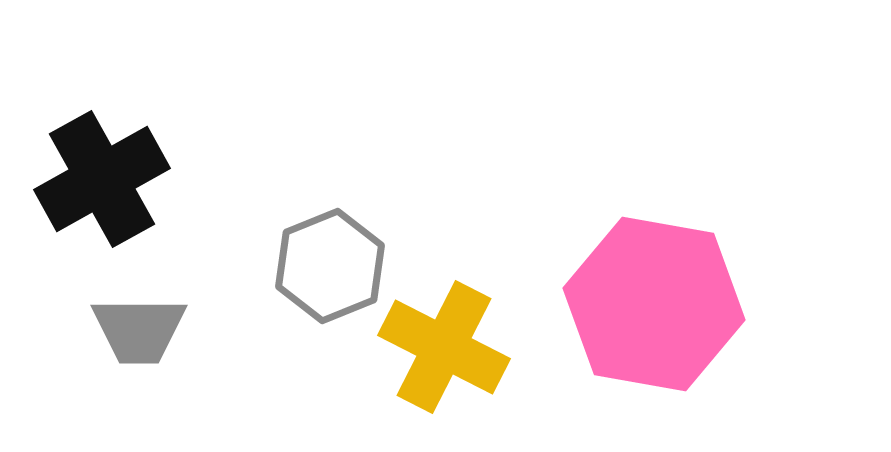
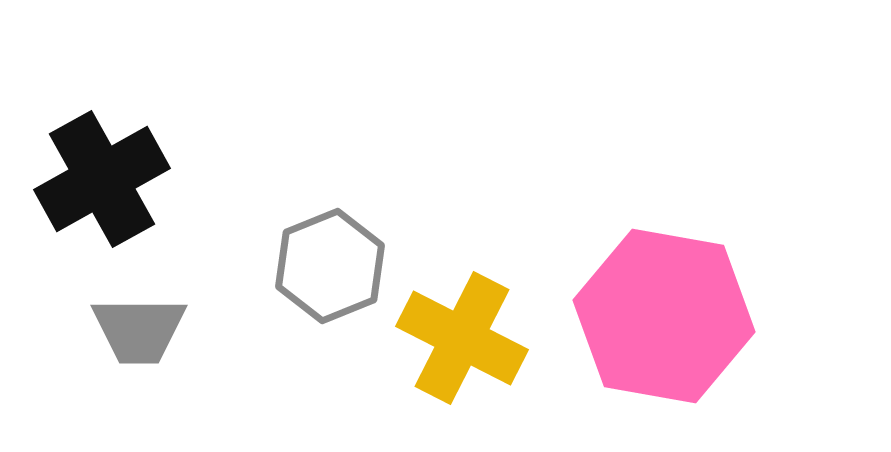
pink hexagon: moved 10 px right, 12 px down
yellow cross: moved 18 px right, 9 px up
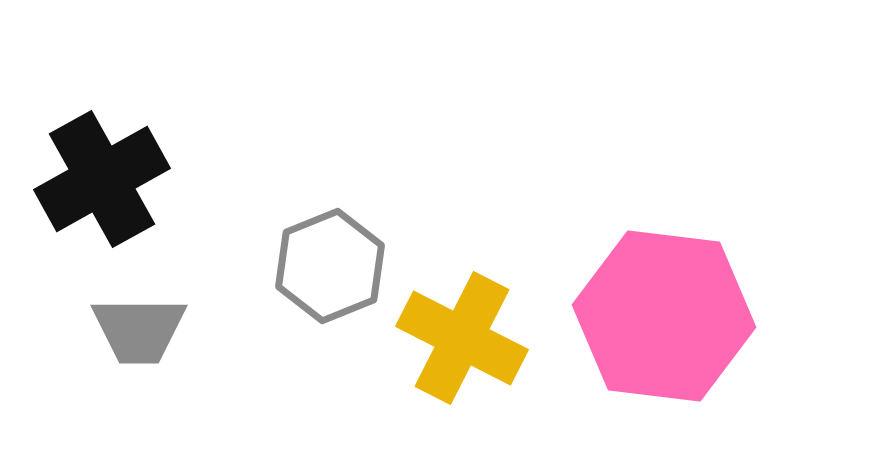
pink hexagon: rotated 3 degrees counterclockwise
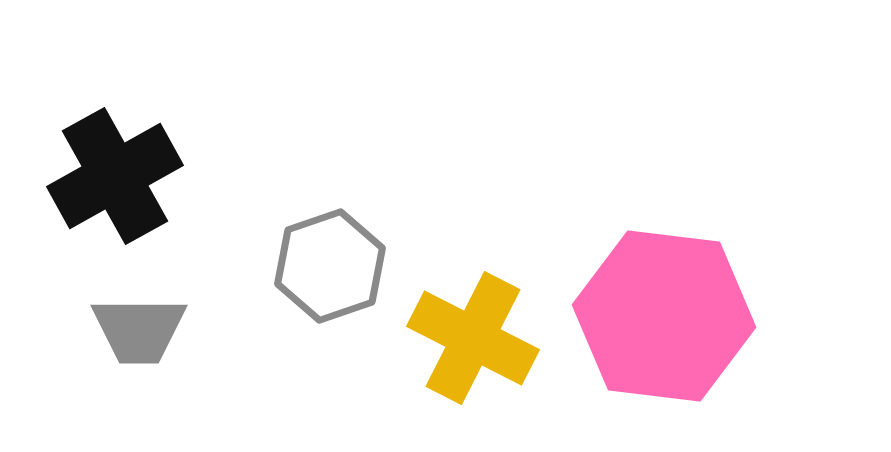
black cross: moved 13 px right, 3 px up
gray hexagon: rotated 3 degrees clockwise
yellow cross: moved 11 px right
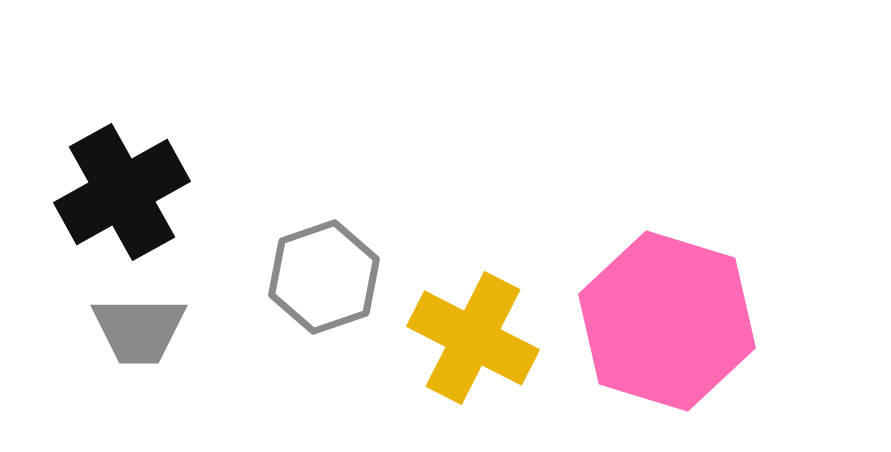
black cross: moved 7 px right, 16 px down
gray hexagon: moved 6 px left, 11 px down
pink hexagon: moved 3 px right, 5 px down; rotated 10 degrees clockwise
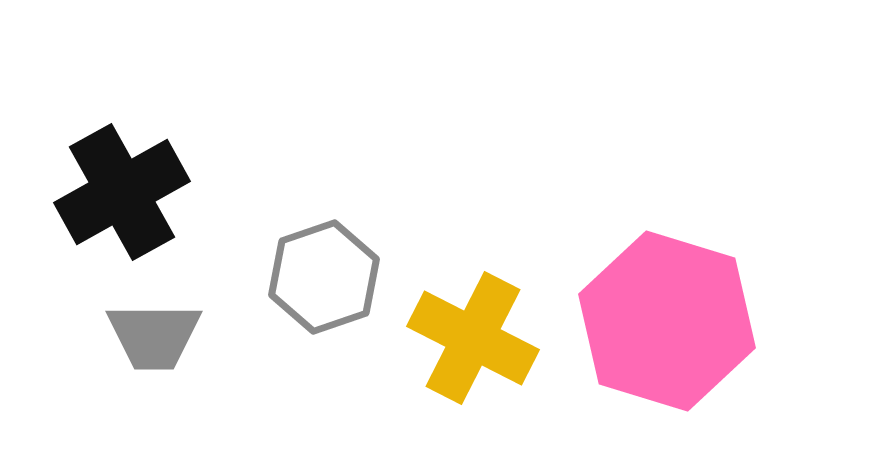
gray trapezoid: moved 15 px right, 6 px down
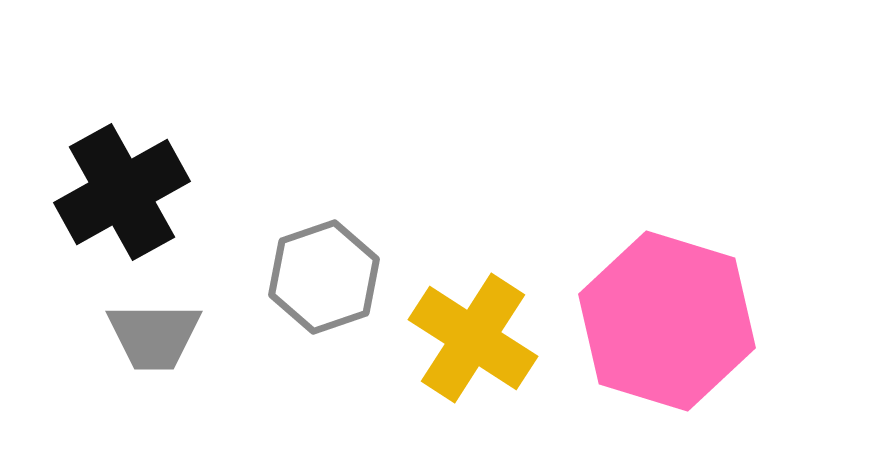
yellow cross: rotated 6 degrees clockwise
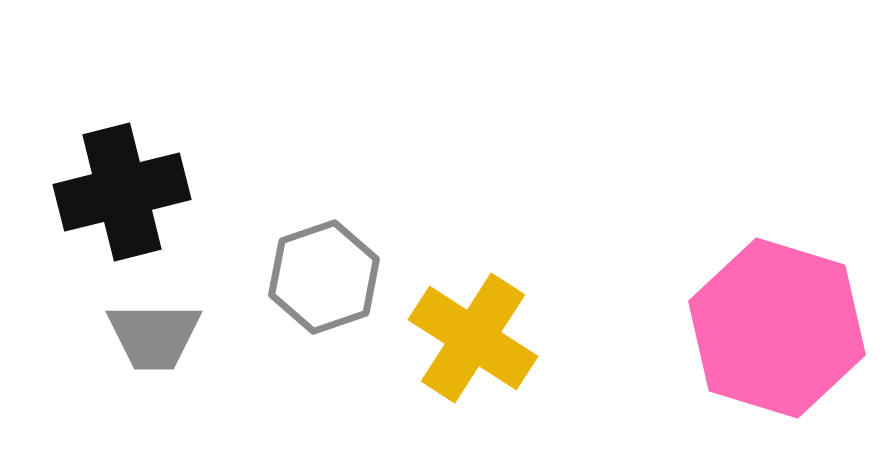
black cross: rotated 15 degrees clockwise
pink hexagon: moved 110 px right, 7 px down
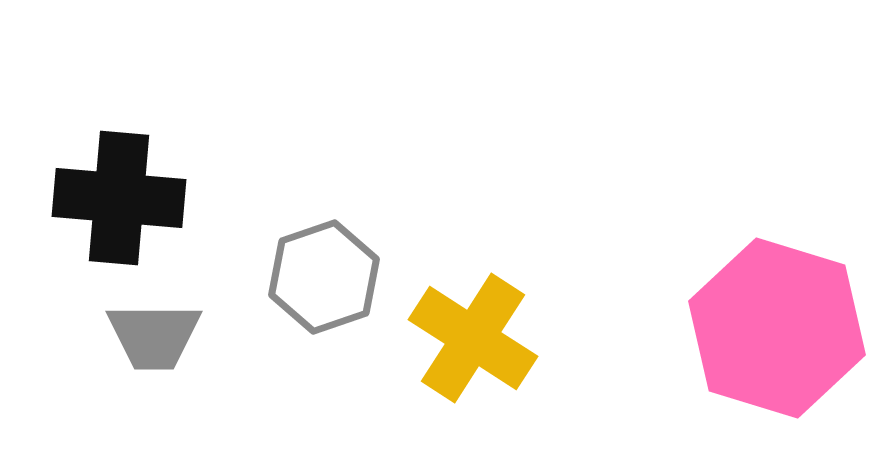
black cross: moved 3 px left, 6 px down; rotated 19 degrees clockwise
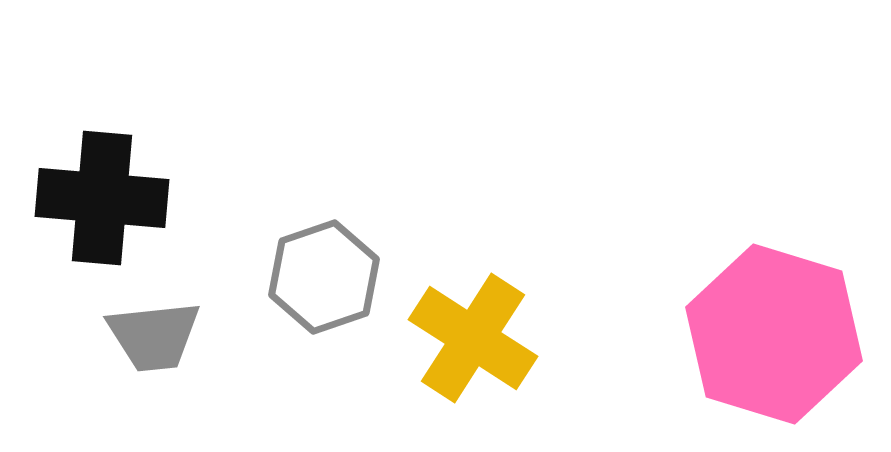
black cross: moved 17 px left
pink hexagon: moved 3 px left, 6 px down
gray trapezoid: rotated 6 degrees counterclockwise
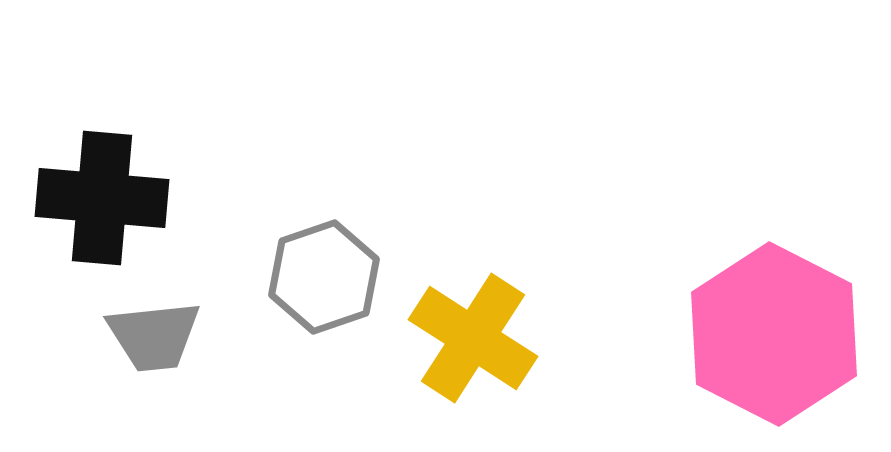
pink hexagon: rotated 10 degrees clockwise
